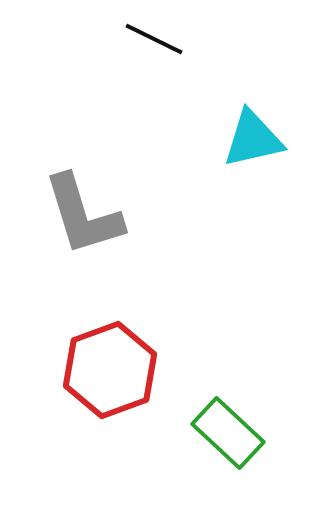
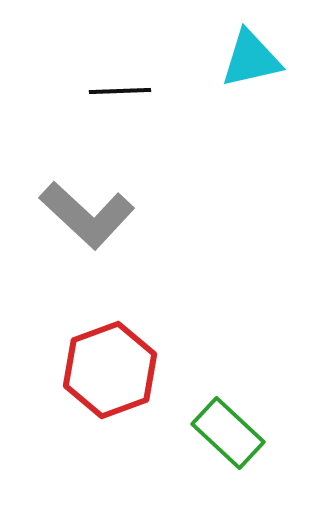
black line: moved 34 px left, 52 px down; rotated 28 degrees counterclockwise
cyan triangle: moved 2 px left, 80 px up
gray L-shape: moved 4 px right; rotated 30 degrees counterclockwise
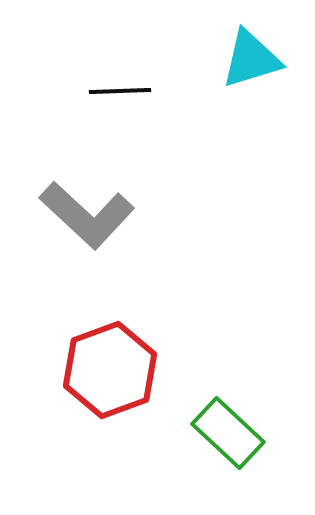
cyan triangle: rotated 4 degrees counterclockwise
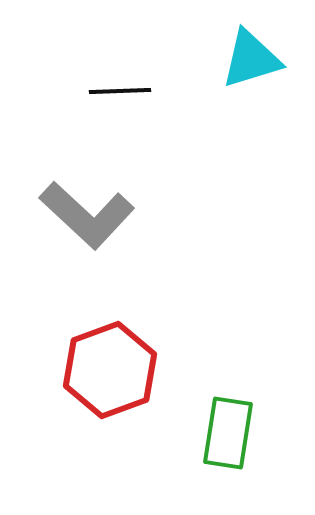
green rectangle: rotated 56 degrees clockwise
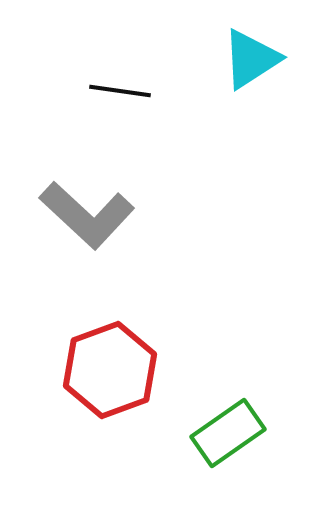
cyan triangle: rotated 16 degrees counterclockwise
black line: rotated 10 degrees clockwise
green rectangle: rotated 46 degrees clockwise
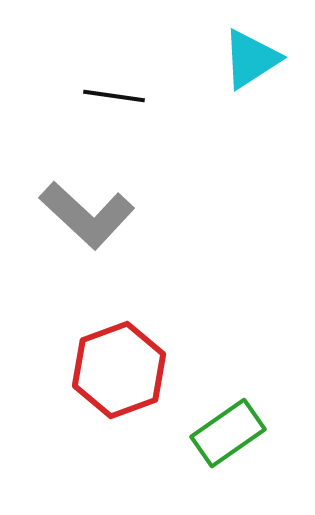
black line: moved 6 px left, 5 px down
red hexagon: moved 9 px right
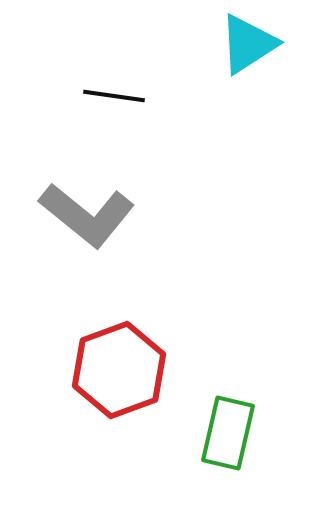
cyan triangle: moved 3 px left, 15 px up
gray L-shape: rotated 4 degrees counterclockwise
green rectangle: rotated 42 degrees counterclockwise
